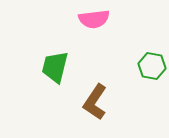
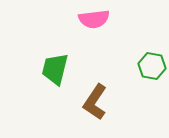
green trapezoid: moved 2 px down
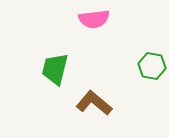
brown L-shape: moved 1 px left, 1 px down; rotated 96 degrees clockwise
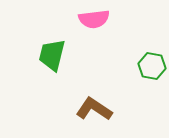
green trapezoid: moved 3 px left, 14 px up
brown L-shape: moved 6 px down; rotated 6 degrees counterclockwise
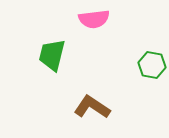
green hexagon: moved 1 px up
brown L-shape: moved 2 px left, 2 px up
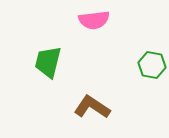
pink semicircle: moved 1 px down
green trapezoid: moved 4 px left, 7 px down
